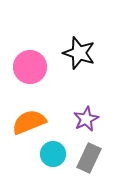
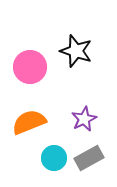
black star: moved 3 px left, 2 px up
purple star: moved 2 px left
cyan circle: moved 1 px right, 4 px down
gray rectangle: rotated 36 degrees clockwise
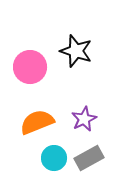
orange semicircle: moved 8 px right
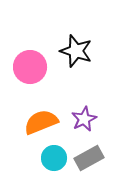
orange semicircle: moved 4 px right
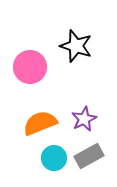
black star: moved 5 px up
orange semicircle: moved 1 px left, 1 px down
gray rectangle: moved 2 px up
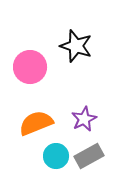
orange semicircle: moved 4 px left
cyan circle: moved 2 px right, 2 px up
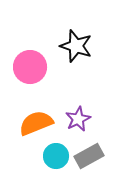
purple star: moved 6 px left
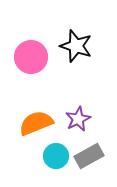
pink circle: moved 1 px right, 10 px up
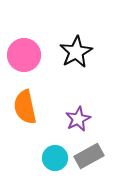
black star: moved 6 px down; rotated 24 degrees clockwise
pink circle: moved 7 px left, 2 px up
orange semicircle: moved 11 px left, 16 px up; rotated 80 degrees counterclockwise
cyan circle: moved 1 px left, 2 px down
